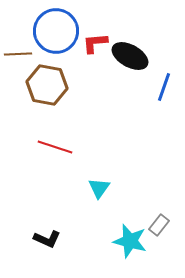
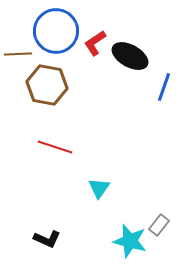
red L-shape: rotated 28 degrees counterclockwise
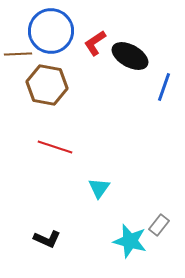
blue circle: moved 5 px left
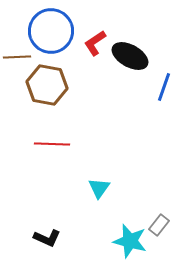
brown line: moved 1 px left, 3 px down
red line: moved 3 px left, 3 px up; rotated 16 degrees counterclockwise
black L-shape: moved 1 px up
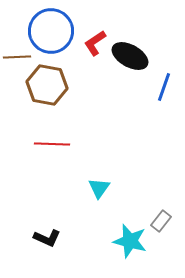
gray rectangle: moved 2 px right, 4 px up
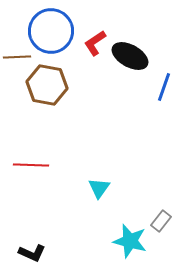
red line: moved 21 px left, 21 px down
black L-shape: moved 15 px left, 15 px down
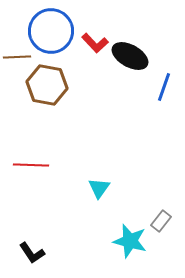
red L-shape: rotated 100 degrees counterclockwise
black L-shape: rotated 32 degrees clockwise
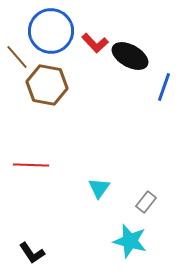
brown line: rotated 52 degrees clockwise
gray rectangle: moved 15 px left, 19 px up
